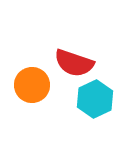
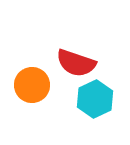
red semicircle: moved 2 px right
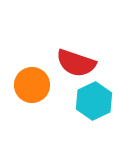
cyan hexagon: moved 1 px left, 2 px down
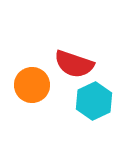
red semicircle: moved 2 px left, 1 px down
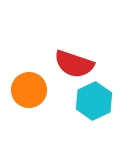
orange circle: moved 3 px left, 5 px down
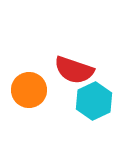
red semicircle: moved 6 px down
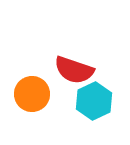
orange circle: moved 3 px right, 4 px down
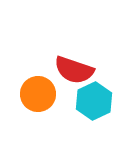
orange circle: moved 6 px right
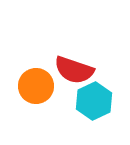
orange circle: moved 2 px left, 8 px up
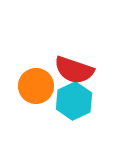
cyan hexagon: moved 20 px left
